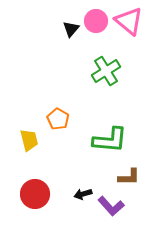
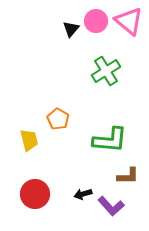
brown L-shape: moved 1 px left, 1 px up
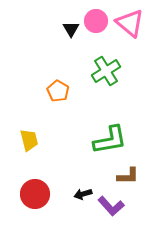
pink triangle: moved 1 px right, 2 px down
black triangle: rotated 12 degrees counterclockwise
orange pentagon: moved 28 px up
green L-shape: rotated 15 degrees counterclockwise
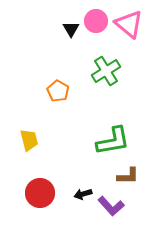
pink triangle: moved 1 px left, 1 px down
green L-shape: moved 3 px right, 1 px down
red circle: moved 5 px right, 1 px up
